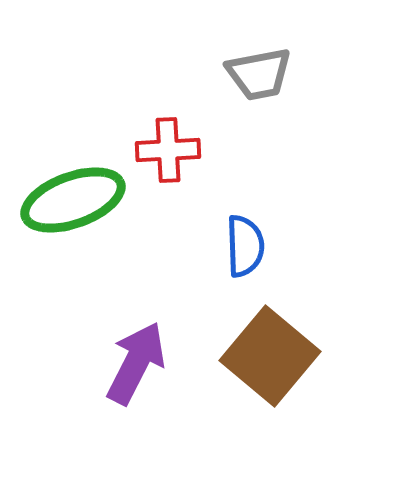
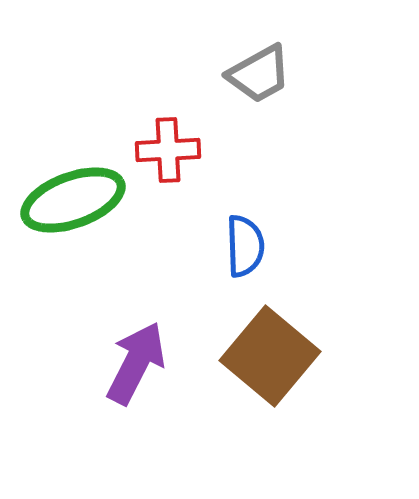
gray trapezoid: rotated 18 degrees counterclockwise
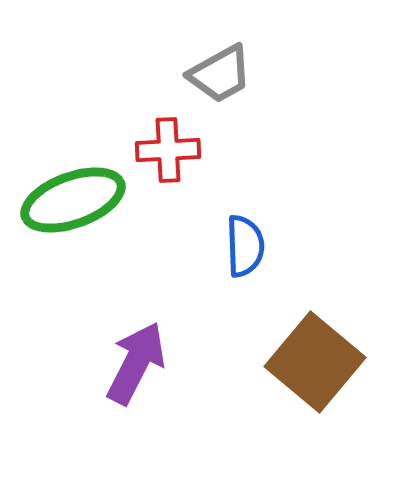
gray trapezoid: moved 39 px left
brown square: moved 45 px right, 6 px down
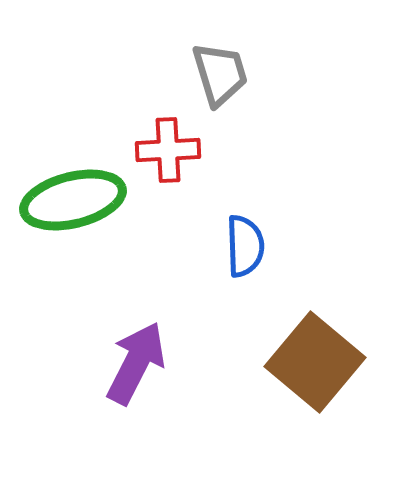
gray trapezoid: rotated 78 degrees counterclockwise
green ellipse: rotated 6 degrees clockwise
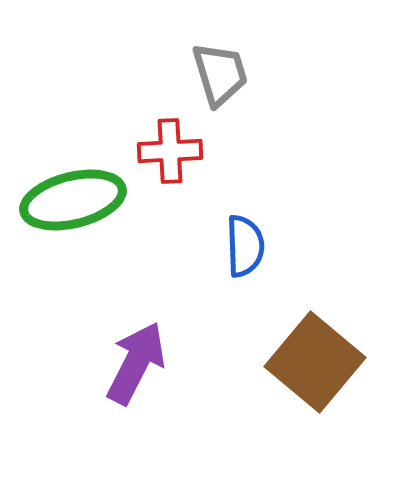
red cross: moved 2 px right, 1 px down
